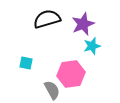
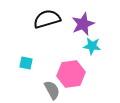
cyan star: rotated 24 degrees clockwise
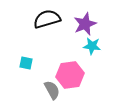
purple star: moved 2 px right
pink hexagon: moved 1 px left, 1 px down
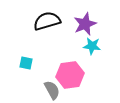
black semicircle: moved 2 px down
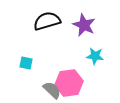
purple star: moved 1 px left, 1 px down; rotated 25 degrees counterclockwise
cyan star: moved 3 px right, 10 px down
pink hexagon: moved 1 px left, 8 px down
gray semicircle: rotated 18 degrees counterclockwise
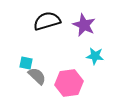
gray semicircle: moved 15 px left, 14 px up
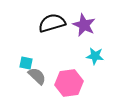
black semicircle: moved 5 px right, 2 px down
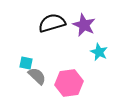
cyan star: moved 4 px right, 4 px up; rotated 18 degrees clockwise
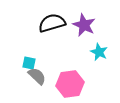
cyan square: moved 3 px right
pink hexagon: moved 1 px right, 1 px down
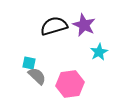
black semicircle: moved 2 px right, 3 px down
cyan star: rotated 18 degrees clockwise
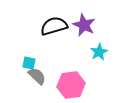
pink hexagon: moved 1 px right, 1 px down
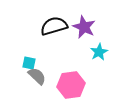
purple star: moved 2 px down
